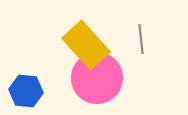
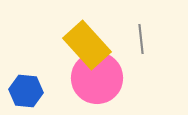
yellow rectangle: moved 1 px right
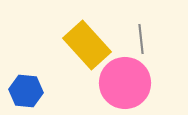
pink circle: moved 28 px right, 5 px down
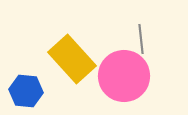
yellow rectangle: moved 15 px left, 14 px down
pink circle: moved 1 px left, 7 px up
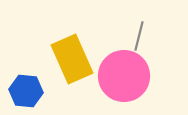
gray line: moved 2 px left, 3 px up; rotated 20 degrees clockwise
yellow rectangle: rotated 18 degrees clockwise
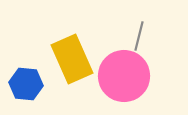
blue hexagon: moved 7 px up
